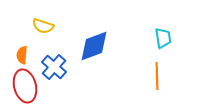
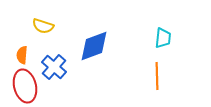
cyan trapezoid: rotated 15 degrees clockwise
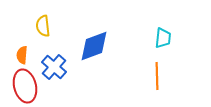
yellow semicircle: rotated 65 degrees clockwise
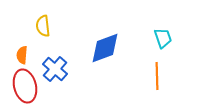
cyan trapezoid: rotated 25 degrees counterclockwise
blue diamond: moved 11 px right, 2 px down
blue cross: moved 1 px right, 2 px down
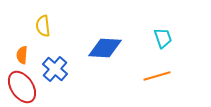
blue diamond: rotated 24 degrees clockwise
orange line: rotated 76 degrees clockwise
red ellipse: moved 3 px left, 1 px down; rotated 20 degrees counterclockwise
